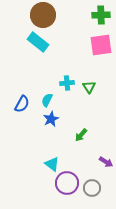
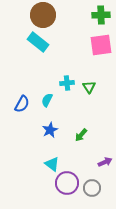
blue star: moved 1 px left, 11 px down
purple arrow: moved 1 px left; rotated 56 degrees counterclockwise
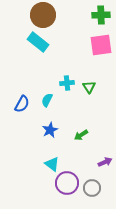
green arrow: rotated 16 degrees clockwise
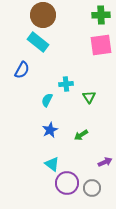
cyan cross: moved 1 px left, 1 px down
green triangle: moved 10 px down
blue semicircle: moved 34 px up
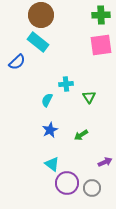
brown circle: moved 2 px left
blue semicircle: moved 5 px left, 8 px up; rotated 18 degrees clockwise
